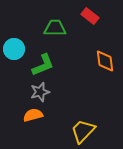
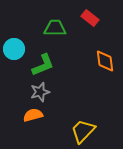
red rectangle: moved 2 px down
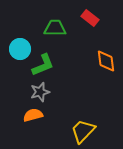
cyan circle: moved 6 px right
orange diamond: moved 1 px right
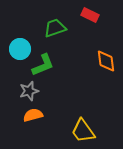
red rectangle: moved 3 px up; rotated 12 degrees counterclockwise
green trapezoid: rotated 20 degrees counterclockwise
gray star: moved 11 px left, 1 px up
yellow trapezoid: rotated 80 degrees counterclockwise
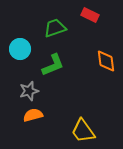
green L-shape: moved 10 px right
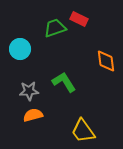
red rectangle: moved 11 px left, 4 px down
green L-shape: moved 11 px right, 17 px down; rotated 100 degrees counterclockwise
gray star: rotated 12 degrees clockwise
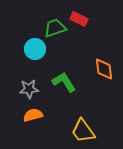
cyan circle: moved 15 px right
orange diamond: moved 2 px left, 8 px down
gray star: moved 2 px up
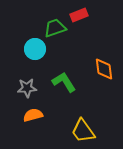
red rectangle: moved 4 px up; rotated 48 degrees counterclockwise
gray star: moved 2 px left, 1 px up
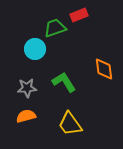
orange semicircle: moved 7 px left, 1 px down
yellow trapezoid: moved 13 px left, 7 px up
